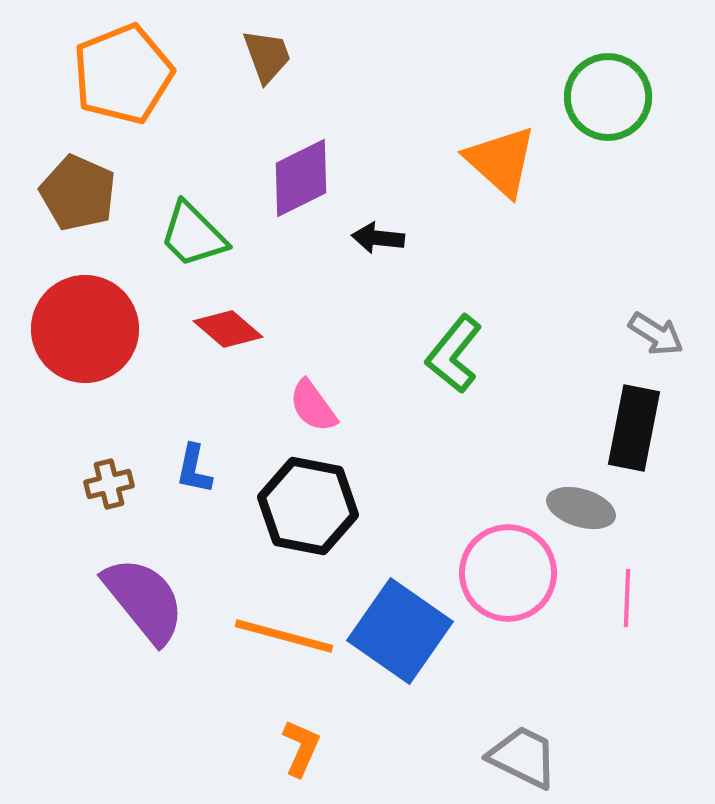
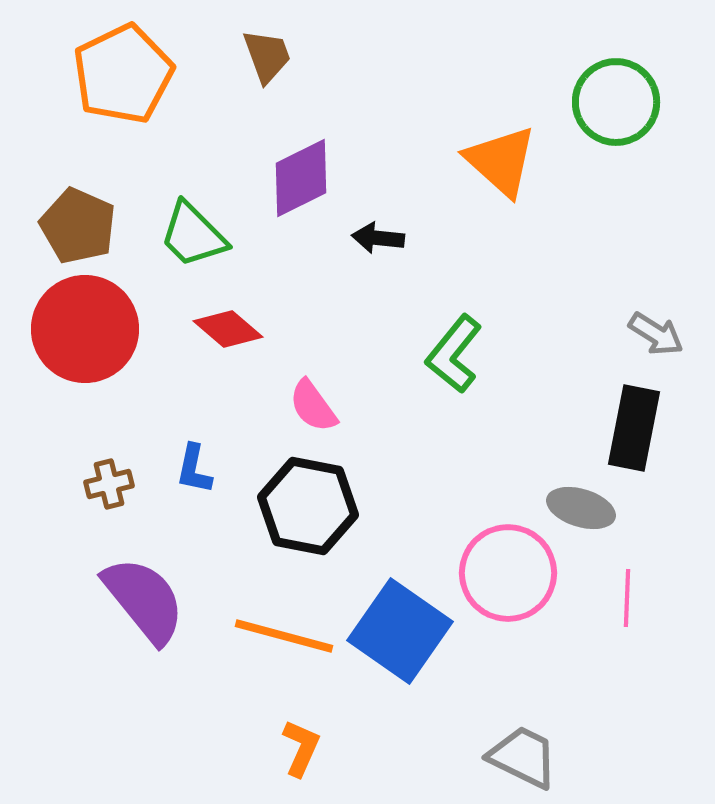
orange pentagon: rotated 4 degrees counterclockwise
green circle: moved 8 px right, 5 px down
brown pentagon: moved 33 px down
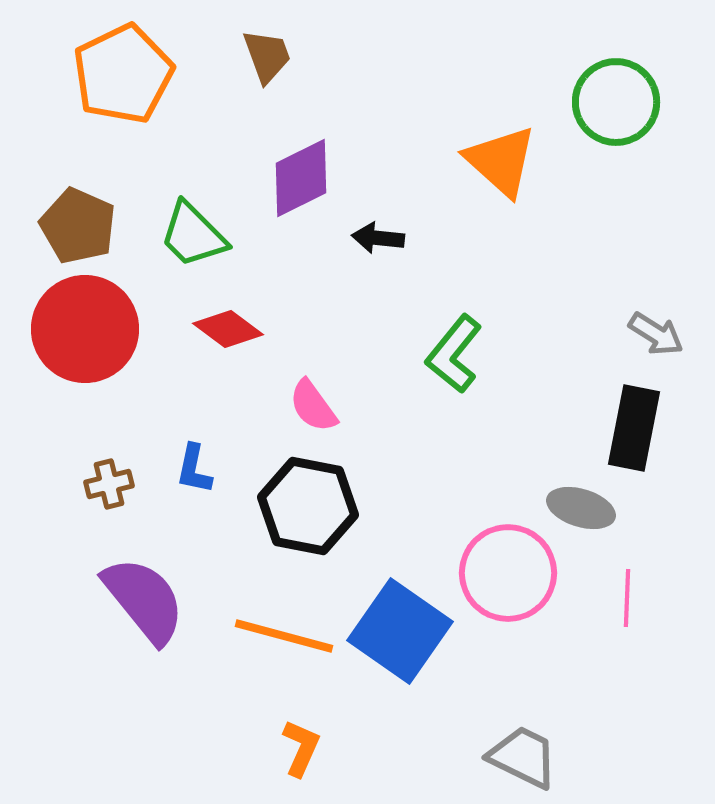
red diamond: rotated 4 degrees counterclockwise
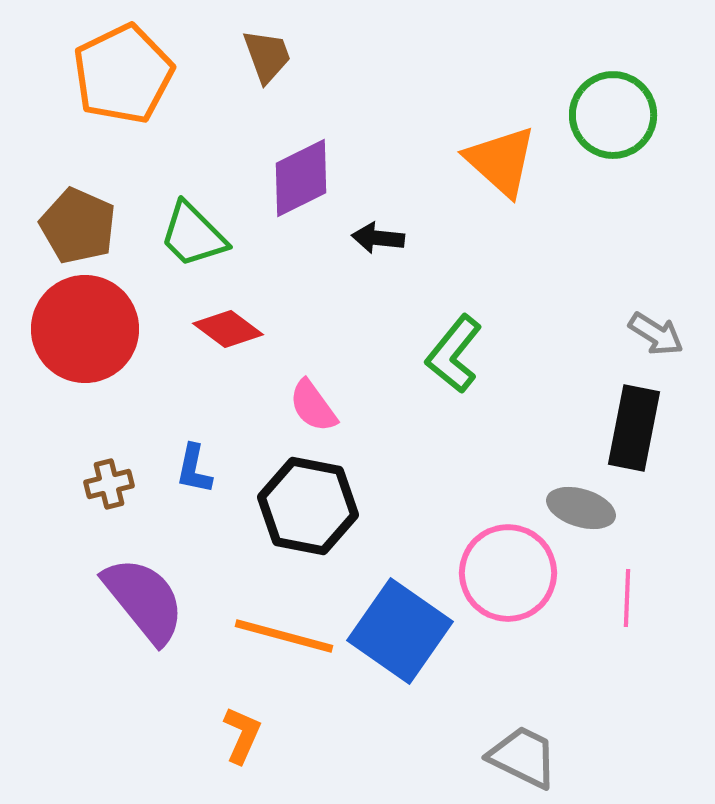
green circle: moved 3 px left, 13 px down
orange L-shape: moved 59 px left, 13 px up
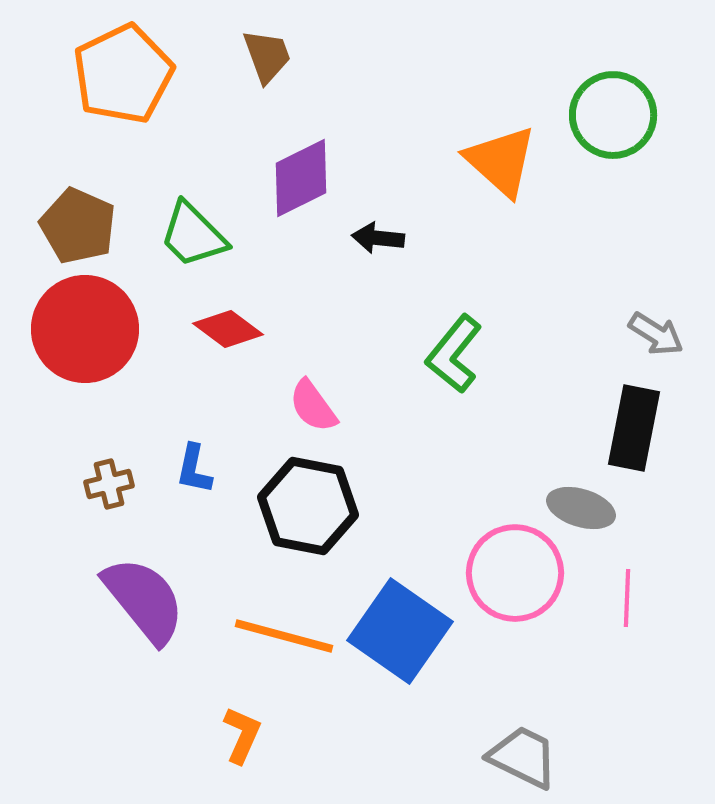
pink circle: moved 7 px right
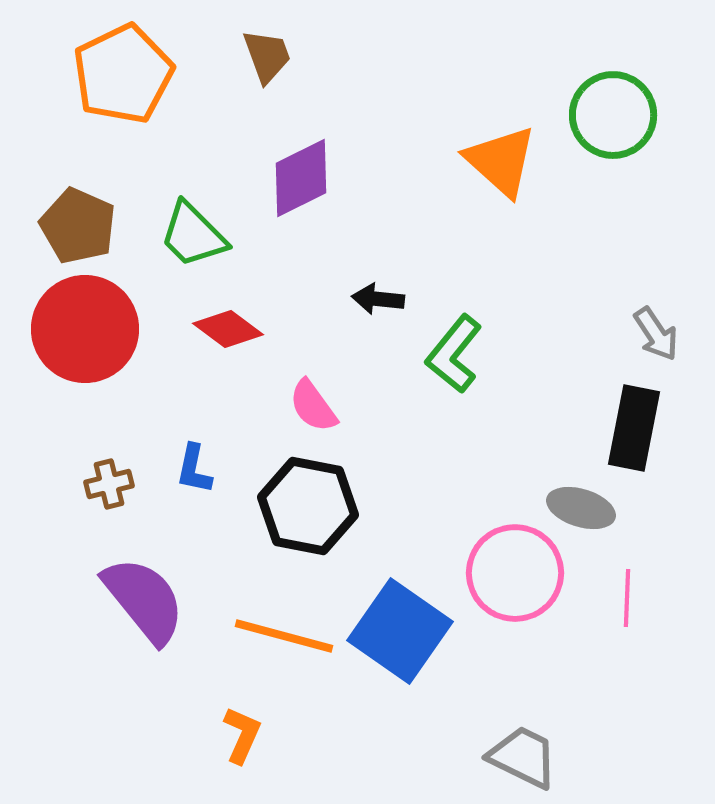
black arrow: moved 61 px down
gray arrow: rotated 24 degrees clockwise
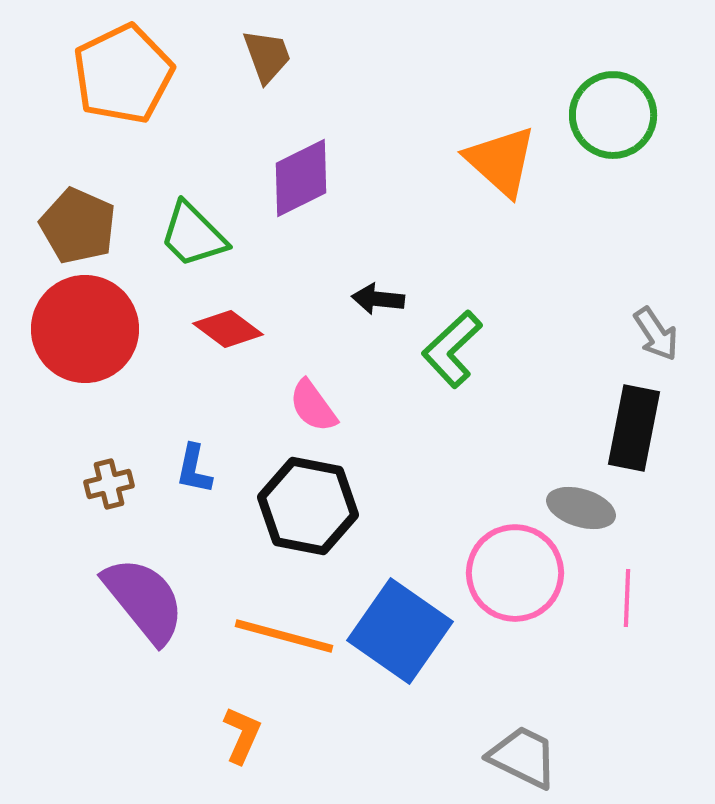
green L-shape: moved 2 px left, 5 px up; rotated 8 degrees clockwise
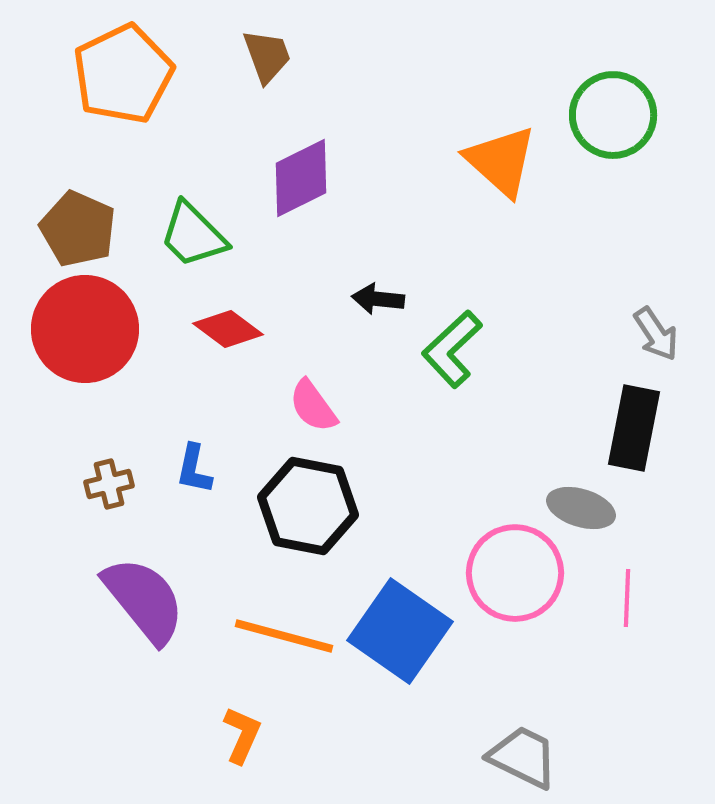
brown pentagon: moved 3 px down
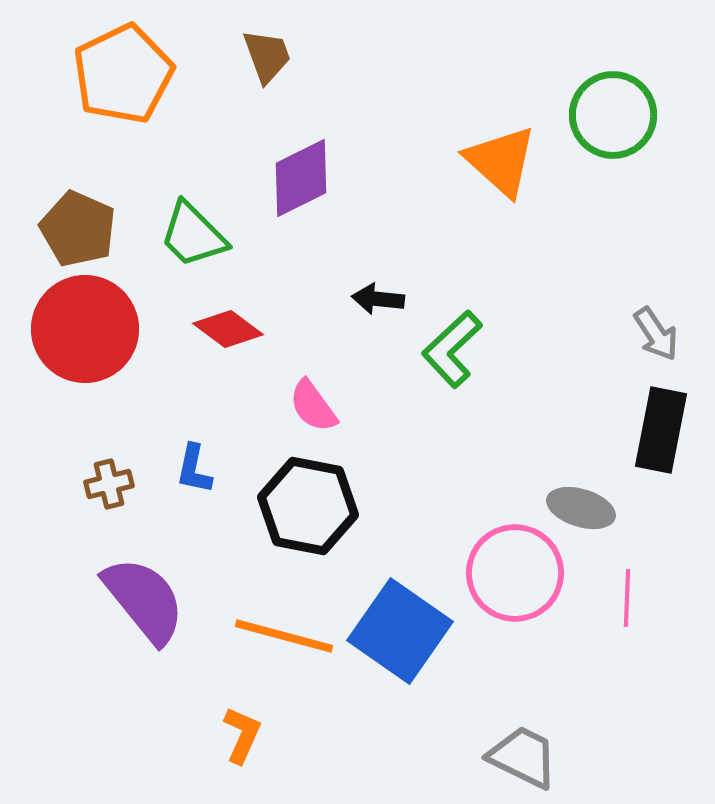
black rectangle: moved 27 px right, 2 px down
